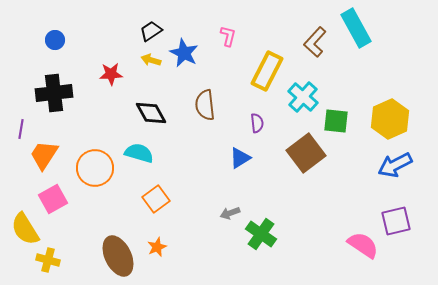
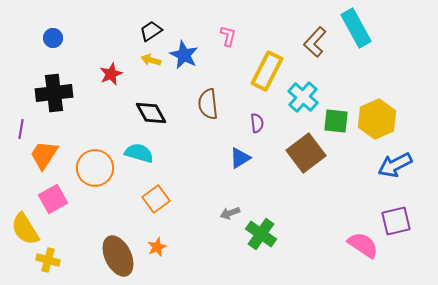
blue circle: moved 2 px left, 2 px up
blue star: moved 2 px down
red star: rotated 20 degrees counterclockwise
brown semicircle: moved 3 px right, 1 px up
yellow hexagon: moved 13 px left
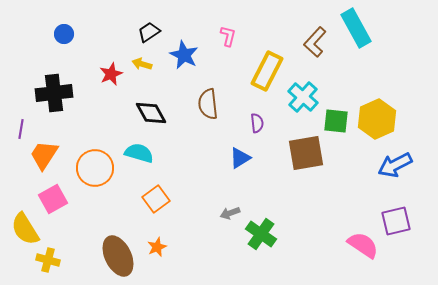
black trapezoid: moved 2 px left, 1 px down
blue circle: moved 11 px right, 4 px up
yellow arrow: moved 9 px left, 4 px down
brown square: rotated 27 degrees clockwise
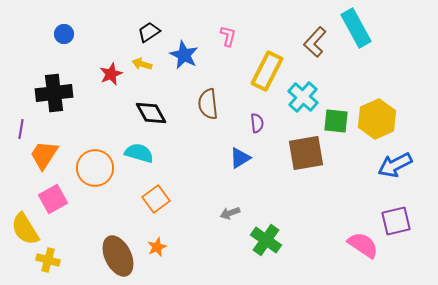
green cross: moved 5 px right, 6 px down
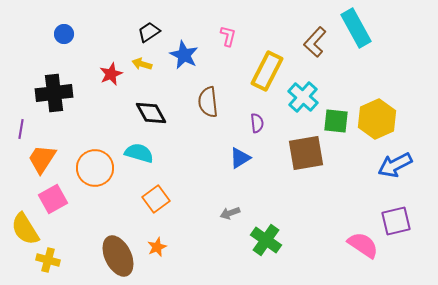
brown semicircle: moved 2 px up
orange trapezoid: moved 2 px left, 4 px down
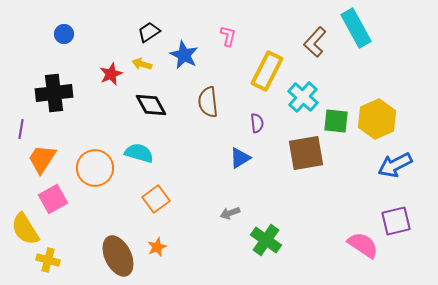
black diamond: moved 8 px up
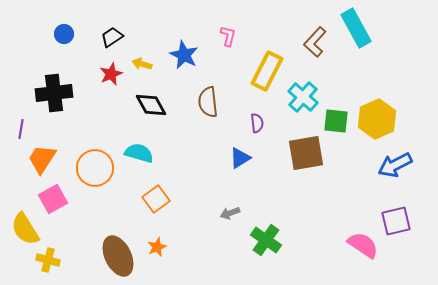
black trapezoid: moved 37 px left, 5 px down
